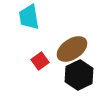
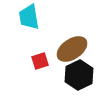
red square: rotated 18 degrees clockwise
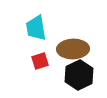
cyan trapezoid: moved 7 px right, 11 px down
brown ellipse: moved 1 px right; rotated 32 degrees clockwise
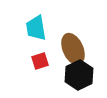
brown ellipse: rotated 68 degrees clockwise
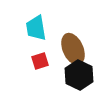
black hexagon: rotated 8 degrees counterclockwise
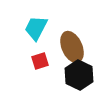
cyan trapezoid: rotated 36 degrees clockwise
brown ellipse: moved 1 px left, 2 px up
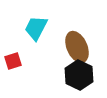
brown ellipse: moved 5 px right
red square: moved 27 px left
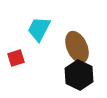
cyan trapezoid: moved 3 px right, 1 px down
red square: moved 3 px right, 3 px up
